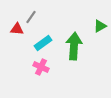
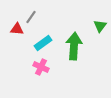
green triangle: rotated 24 degrees counterclockwise
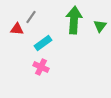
green arrow: moved 26 px up
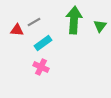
gray line: moved 3 px right, 5 px down; rotated 24 degrees clockwise
red triangle: moved 1 px down
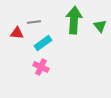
gray line: rotated 24 degrees clockwise
green triangle: rotated 16 degrees counterclockwise
red triangle: moved 3 px down
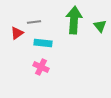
red triangle: rotated 40 degrees counterclockwise
cyan rectangle: rotated 42 degrees clockwise
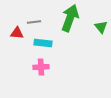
green arrow: moved 4 px left, 2 px up; rotated 16 degrees clockwise
green triangle: moved 1 px right, 1 px down
red triangle: rotated 40 degrees clockwise
pink cross: rotated 28 degrees counterclockwise
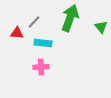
gray line: rotated 40 degrees counterclockwise
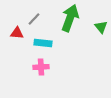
gray line: moved 3 px up
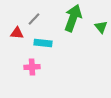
green arrow: moved 3 px right
pink cross: moved 9 px left
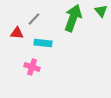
green triangle: moved 16 px up
pink cross: rotated 21 degrees clockwise
